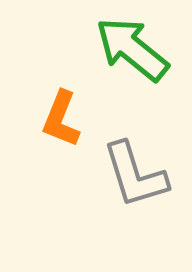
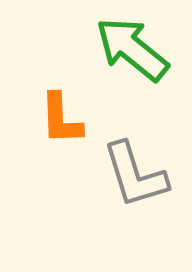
orange L-shape: rotated 24 degrees counterclockwise
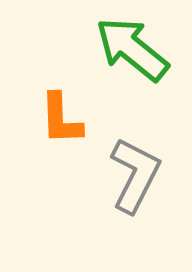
gray L-shape: rotated 136 degrees counterclockwise
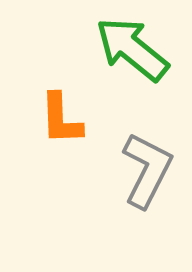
gray L-shape: moved 12 px right, 5 px up
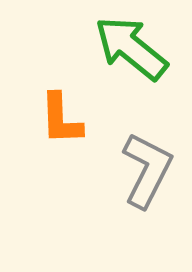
green arrow: moved 1 px left, 1 px up
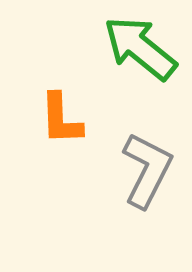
green arrow: moved 9 px right
